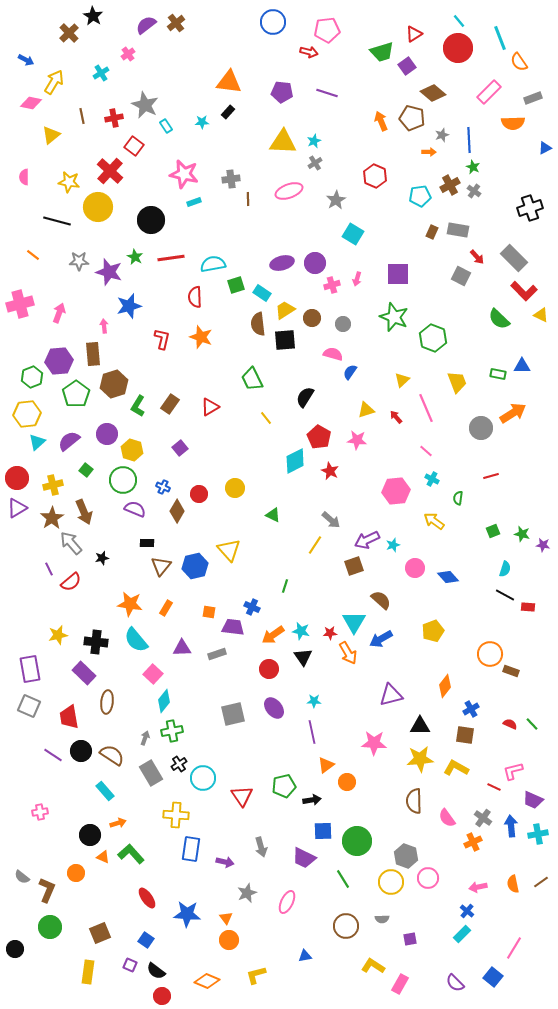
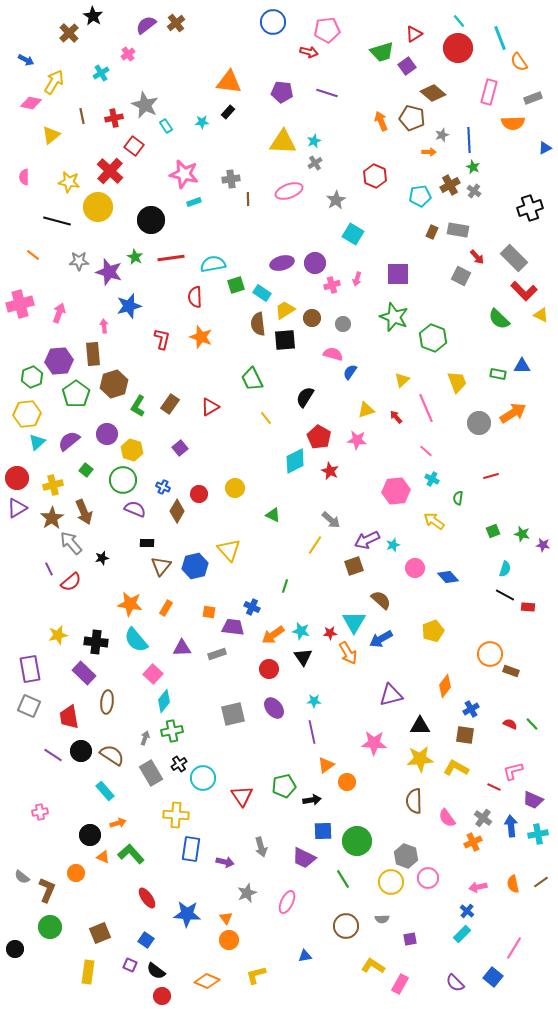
pink rectangle at (489, 92): rotated 30 degrees counterclockwise
gray circle at (481, 428): moved 2 px left, 5 px up
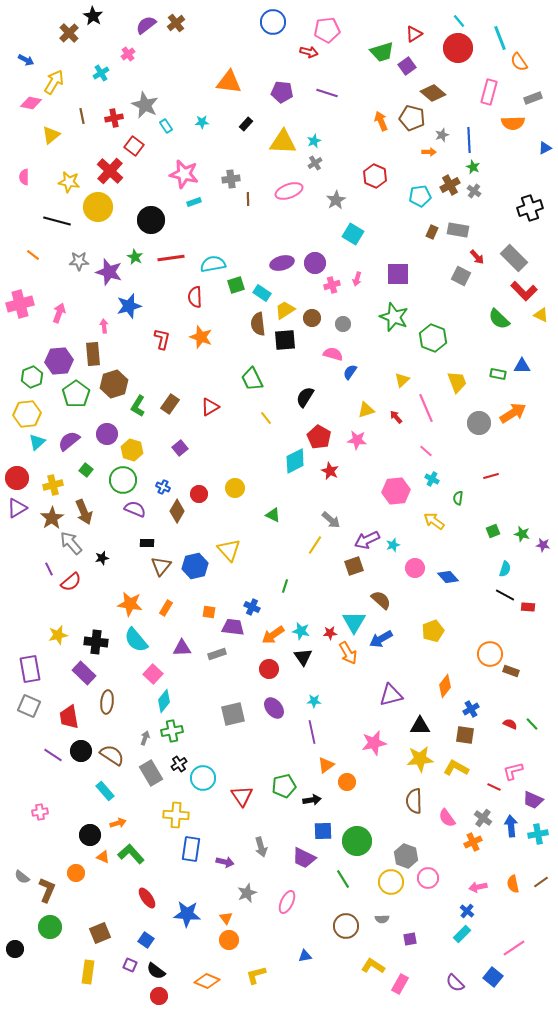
black rectangle at (228, 112): moved 18 px right, 12 px down
pink star at (374, 743): rotated 15 degrees counterclockwise
pink line at (514, 948): rotated 25 degrees clockwise
red circle at (162, 996): moved 3 px left
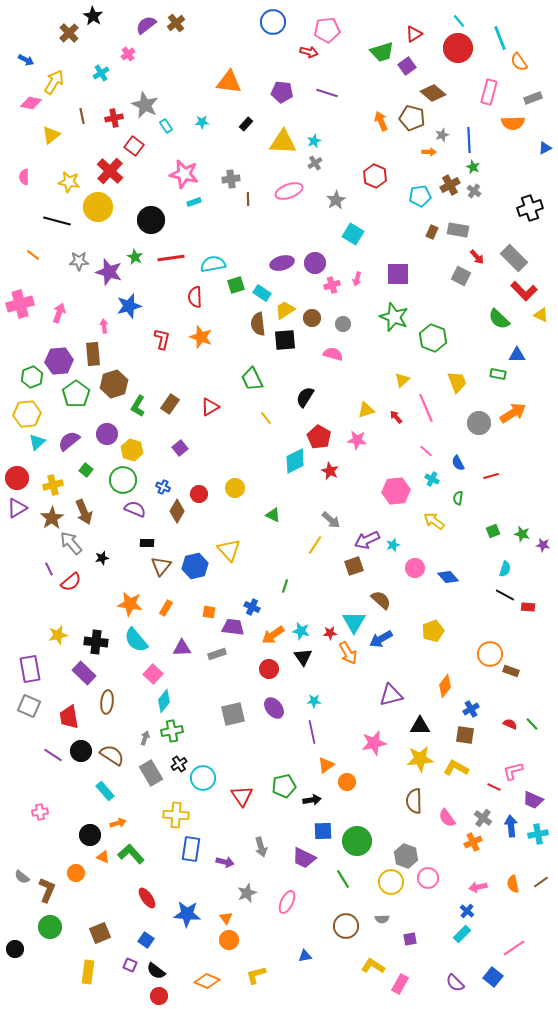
blue triangle at (522, 366): moved 5 px left, 11 px up
blue semicircle at (350, 372): moved 108 px right, 91 px down; rotated 63 degrees counterclockwise
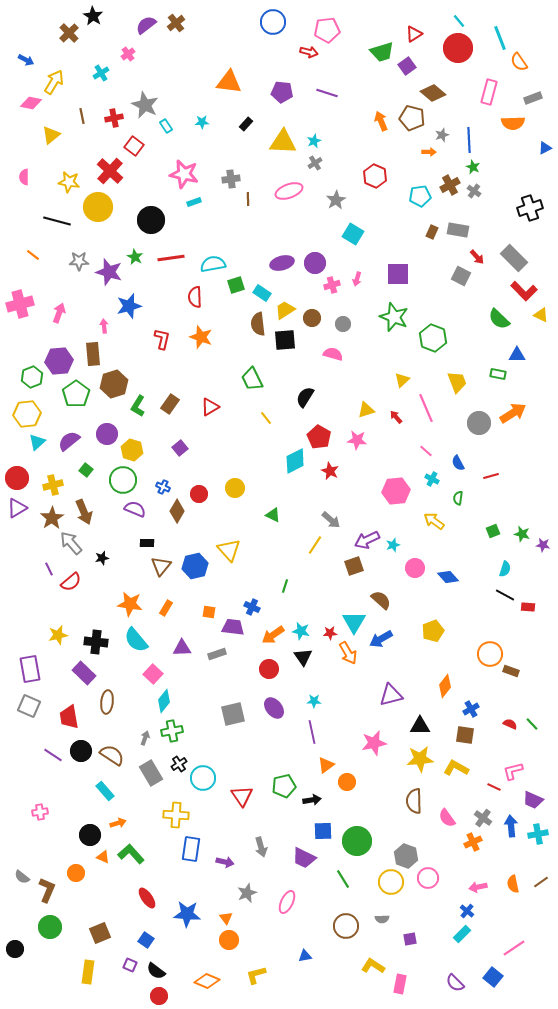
pink rectangle at (400, 984): rotated 18 degrees counterclockwise
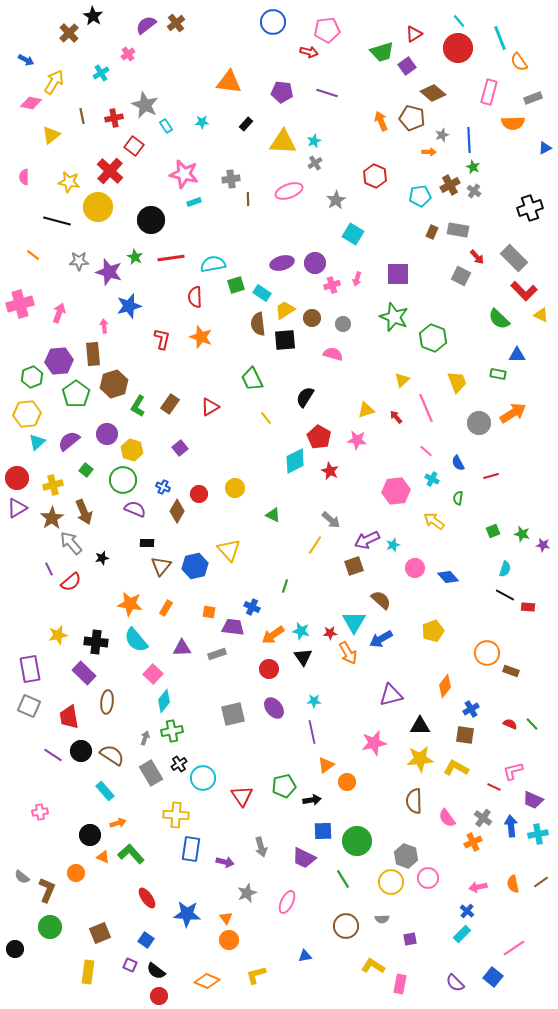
orange circle at (490, 654): moved 3 px left, 1 px up
